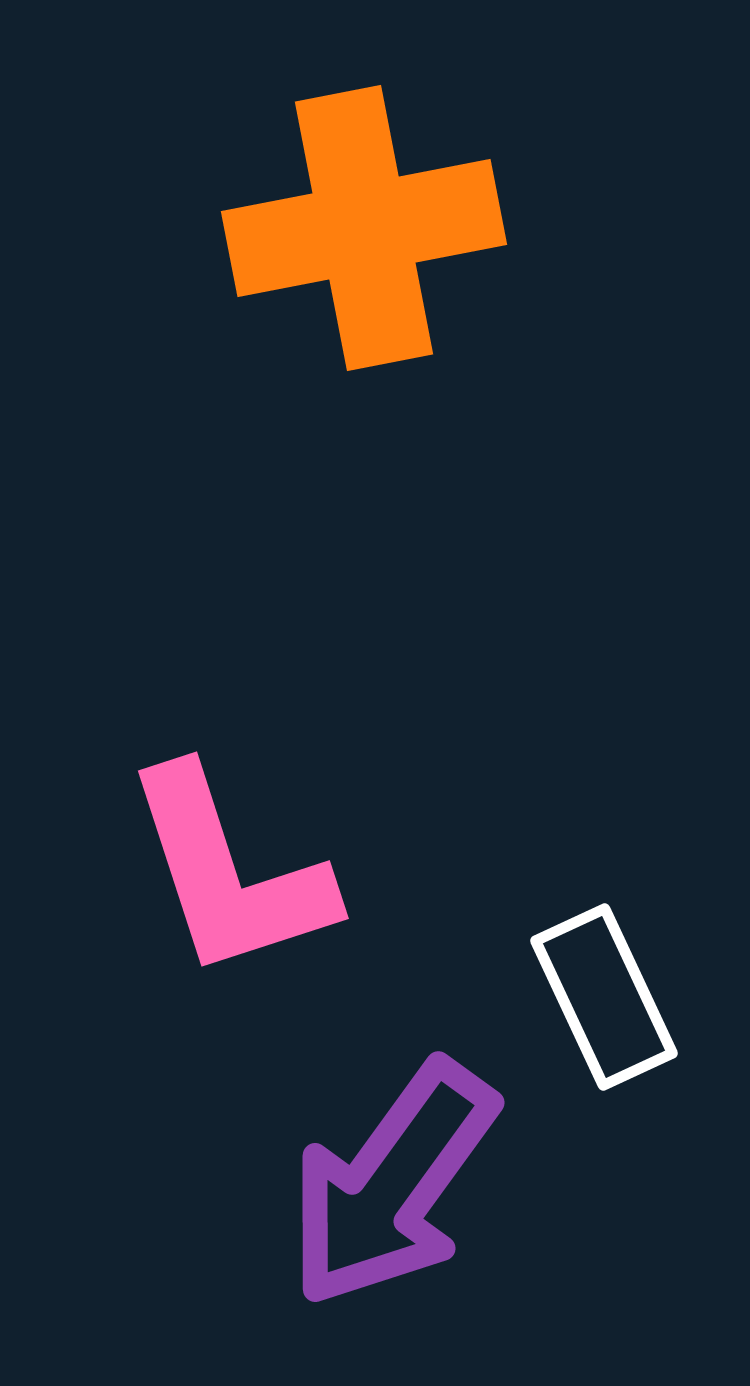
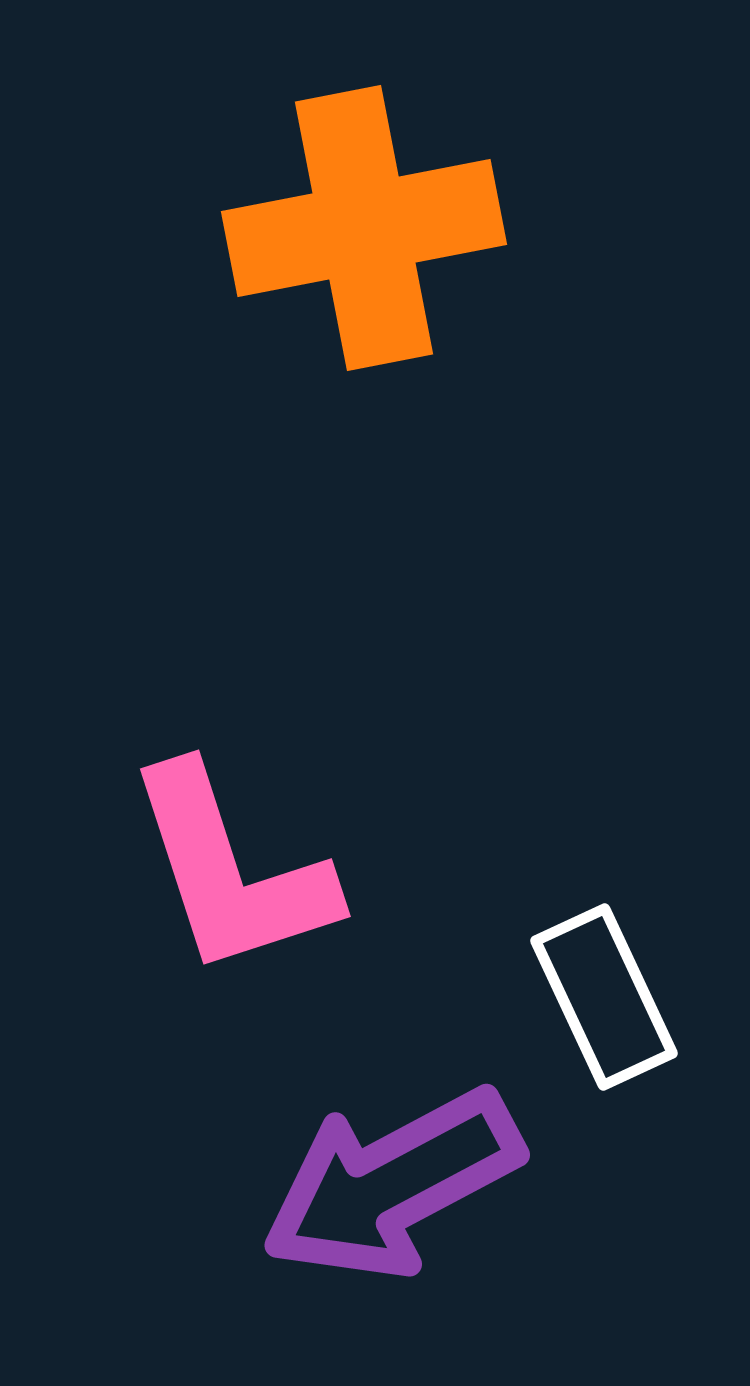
pink L-shape: moved 2 px right, 2 px up
purple arrow: rotated 26 degrees clockwise
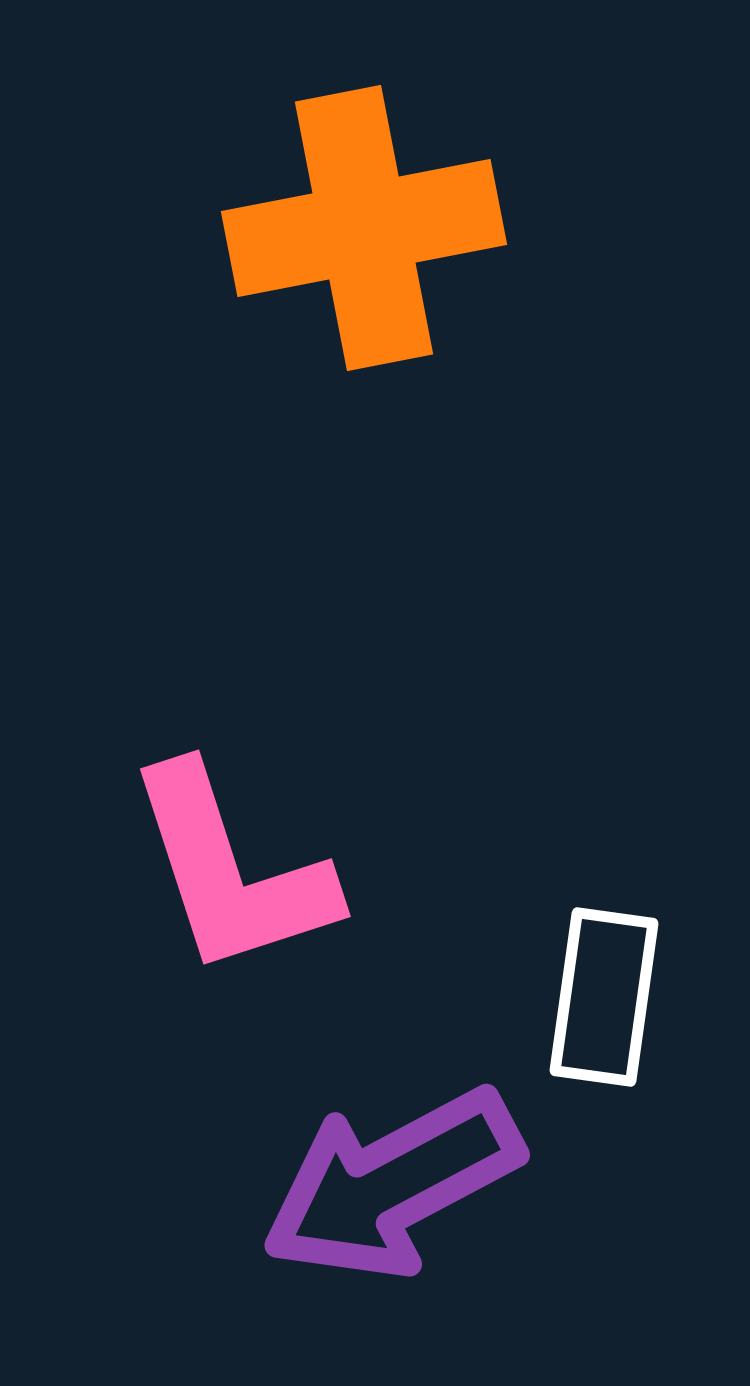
white rectangle: rotated 33 degrees clockwise
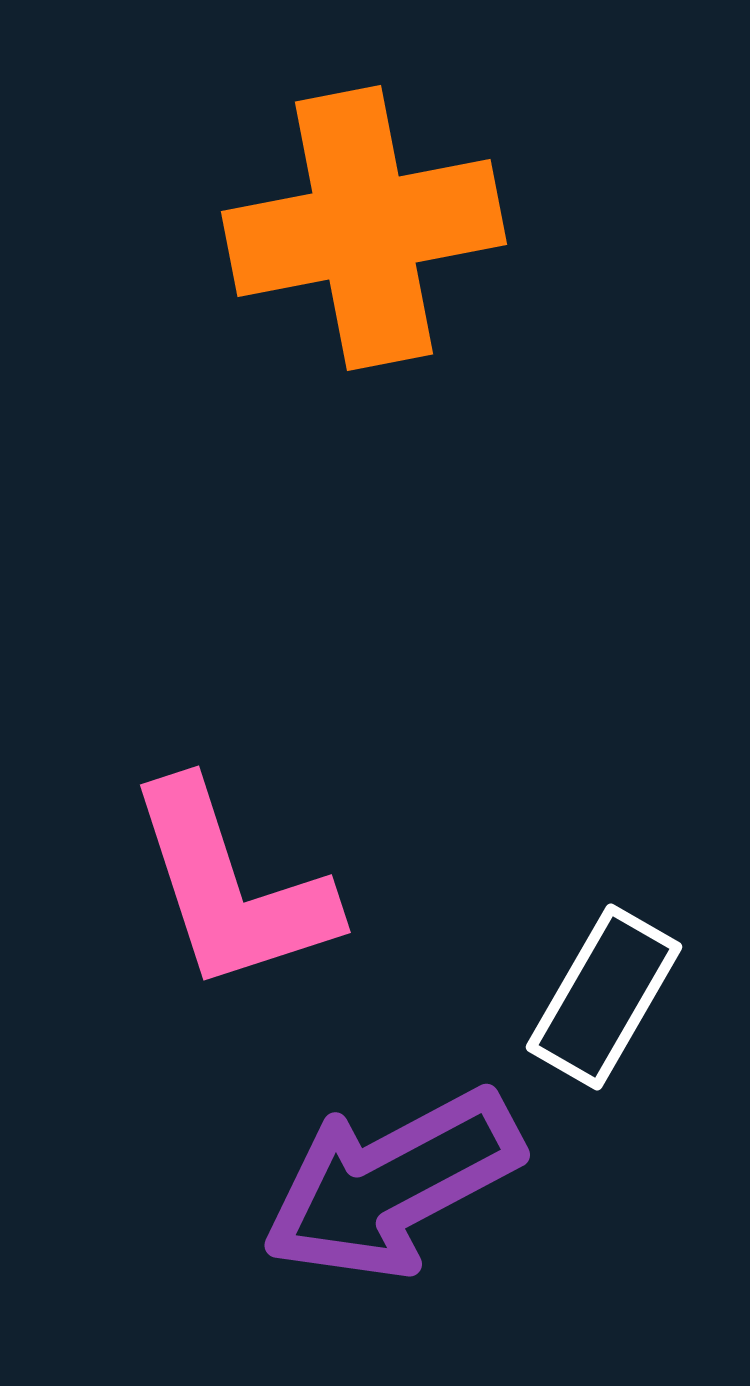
pink L-shape: moved 16 px down
white rectangle: rotated 22 degrees clockwise
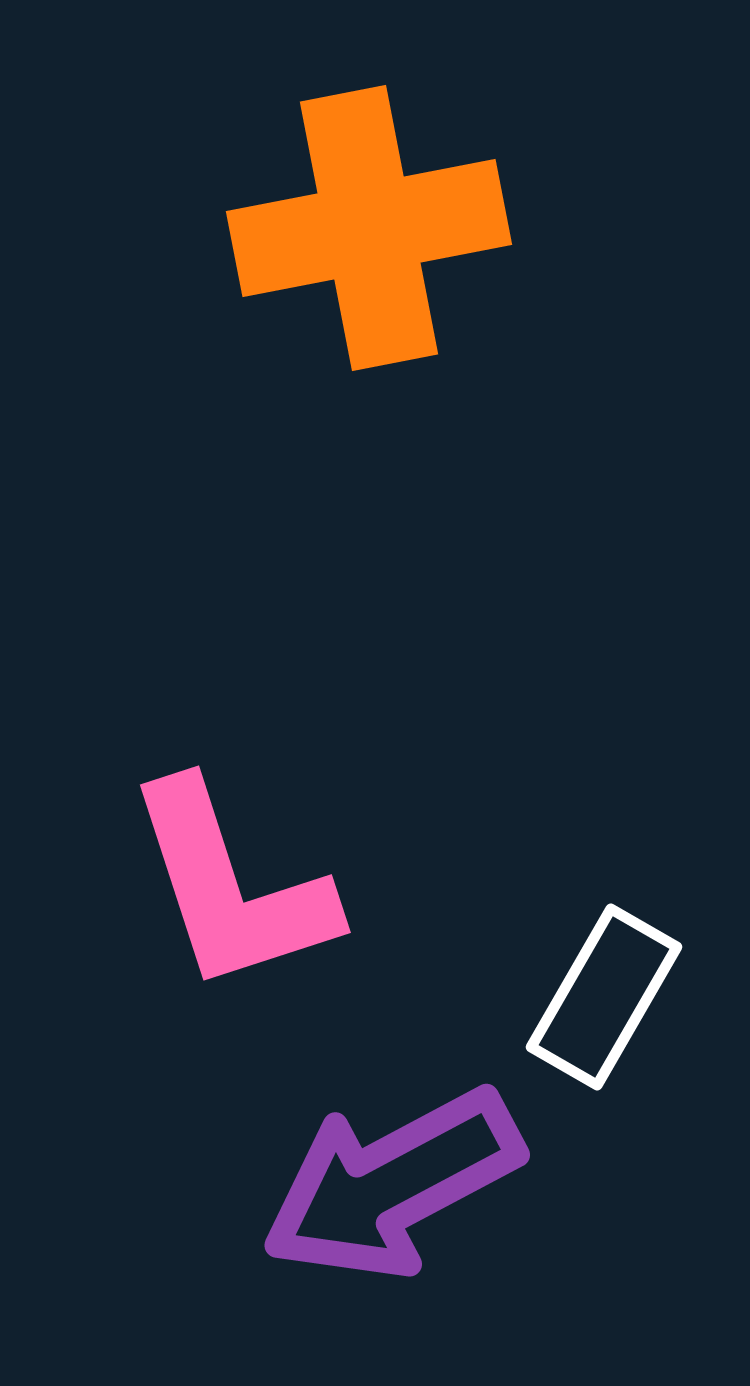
orange cross: moved 5 px right
